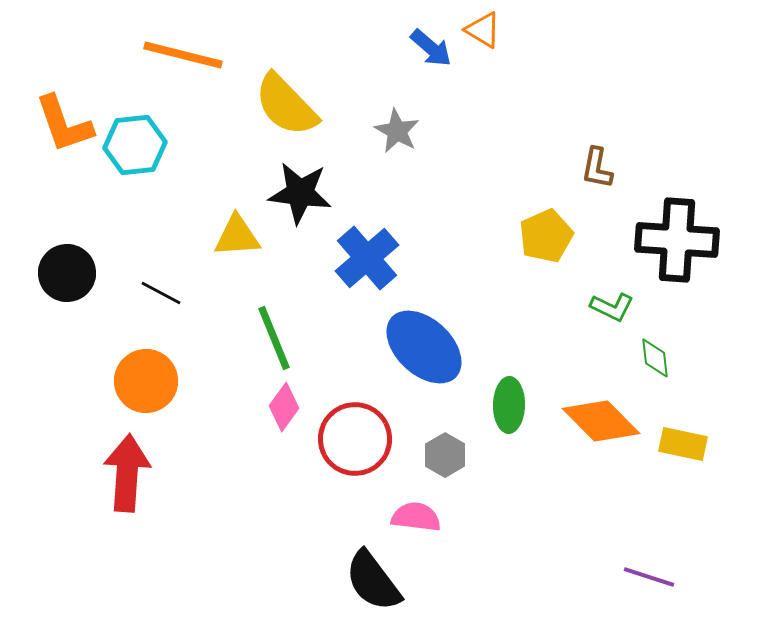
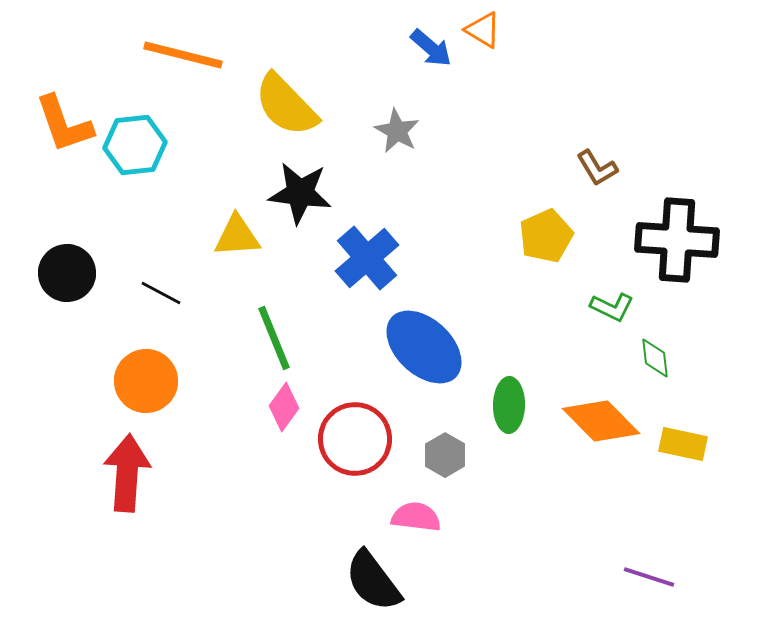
brown L-shape: rotated 42 degrees counterclockwise
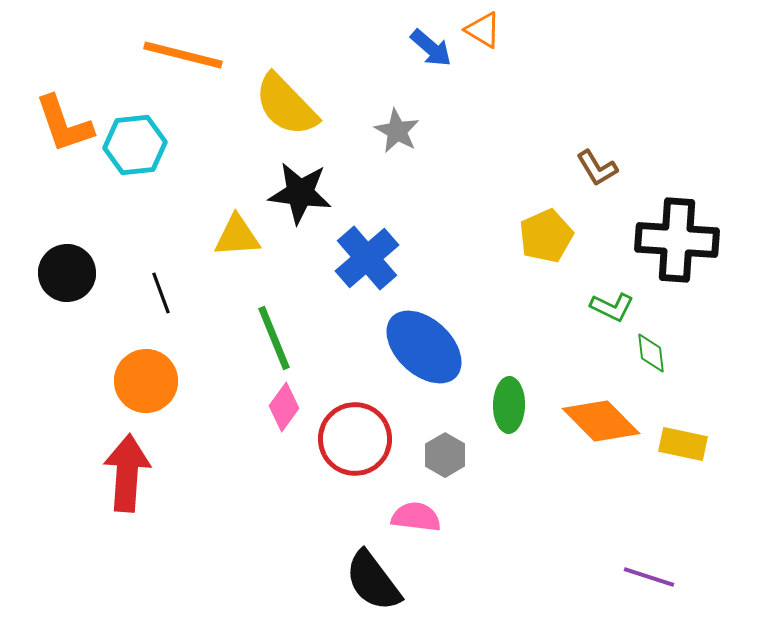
black line: rotated 42 degrees clockwise
green diamond: moved 4 px left, 5 px up
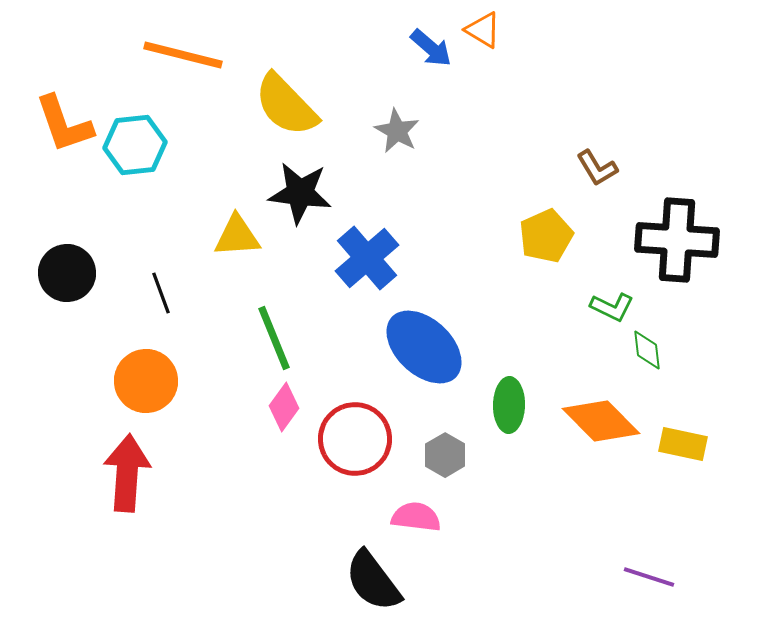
green diamond: moved 4 px left, 3 px up
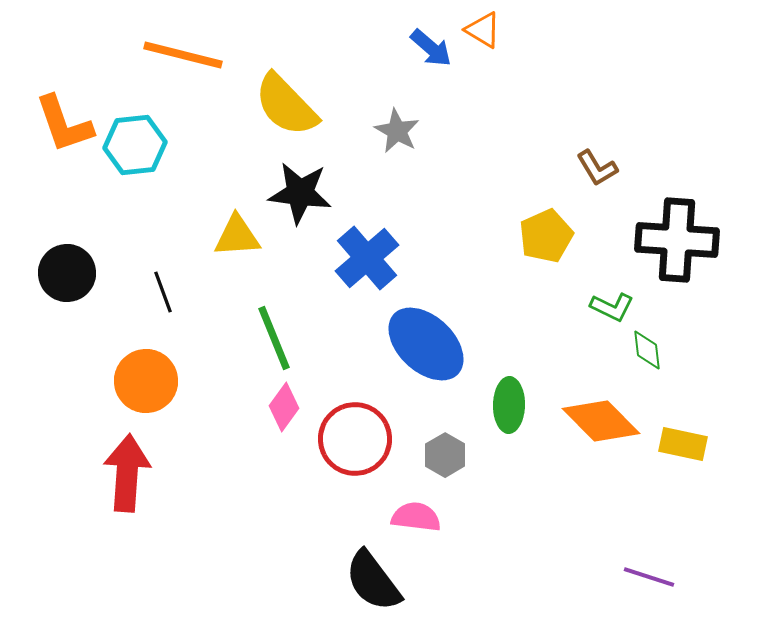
black line: moved 2 px right, 1 px up
blue ellipse: moved 2 px right, 3 px up
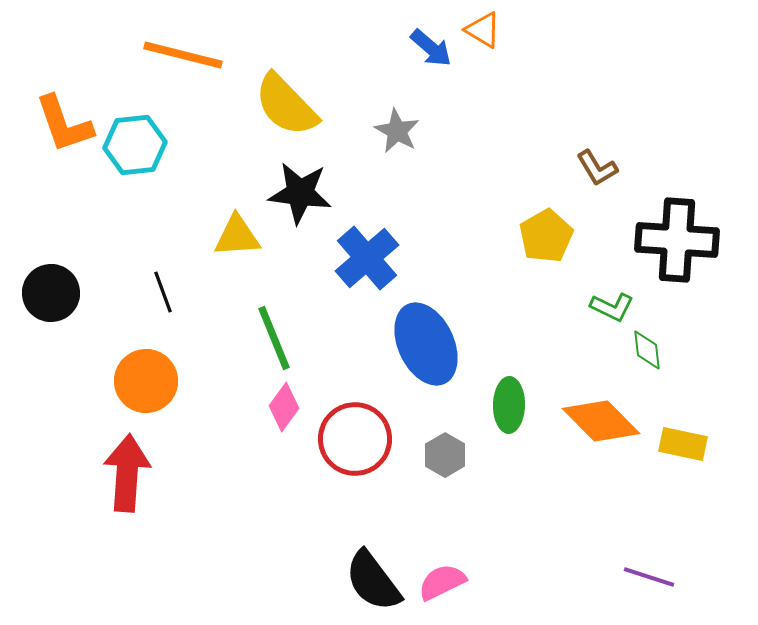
yellow pentagon: rotated 6 degrees counterclockwise
black circle: moved 16 px left, 20 px down
blue ellipse: rotated 22 degrees clockwise
pink semicircle: moved 26 px right, 65 px down; rotated 33 degrees counterclockwise
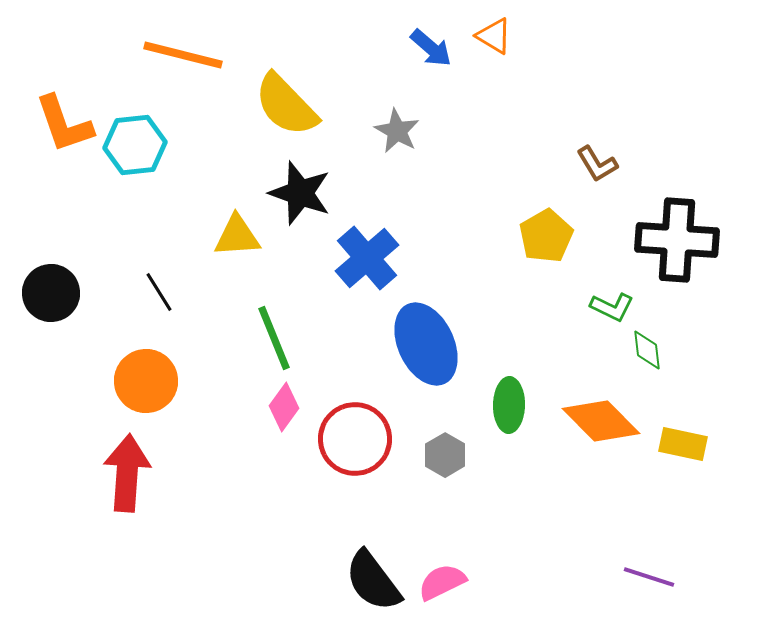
orange triangle: moved 11 px right, 6 px down
brown L-shape: moved 4 px up
black star: rotated 12 degrees clockwise
black line: moved 4 px left; rotated 12 degrees counterclockwise
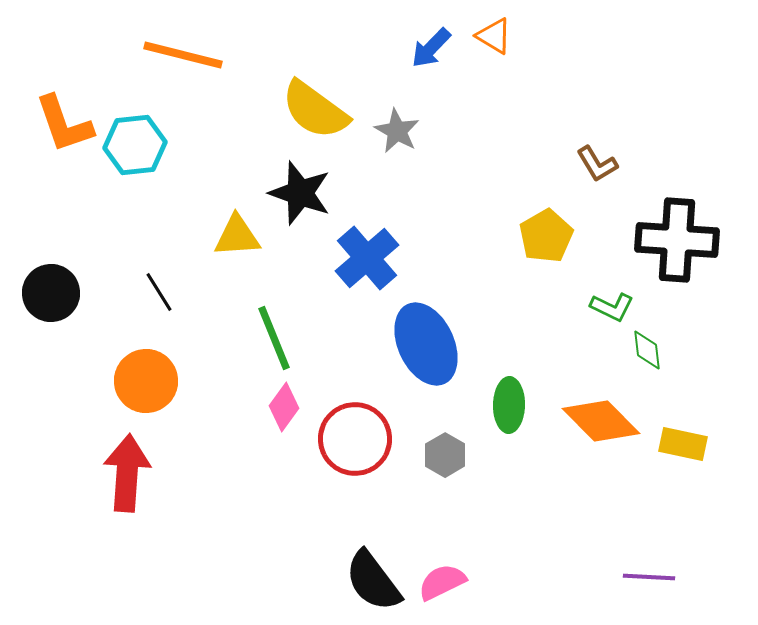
blue arrow: rotated 93 degrees clockwise
yellow semicircle: moved 29 px right, 5 px down; rotated 10 degrees counterclockwise
purple line: rotated 15 degrees counterclockwise
